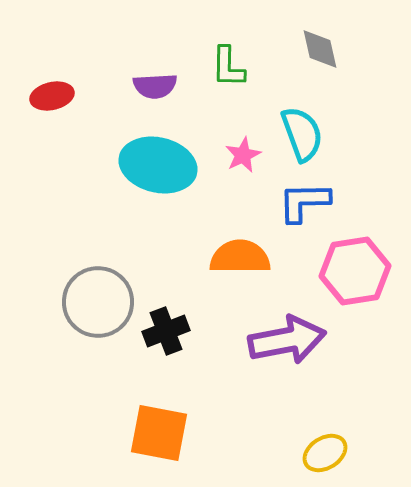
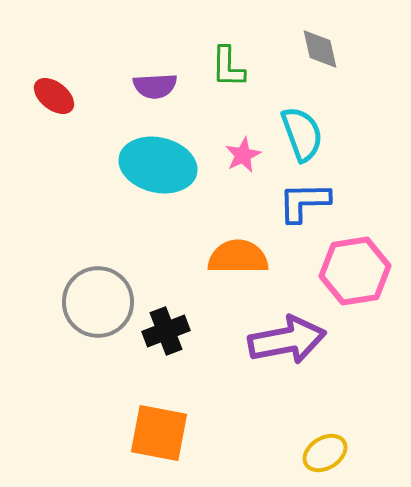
red ellipse: moved 2 px right; rotated 51 degrees clockwise
orange semicircle: moved 2 px left
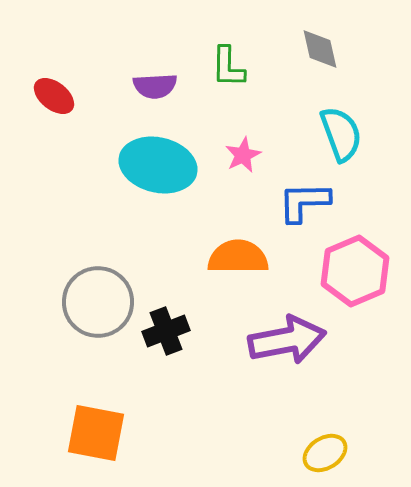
cyan semicircle: moved 39 px right
pink hexagon: rotated 14 degrees counterclockwise
orange square: moved 63 px left
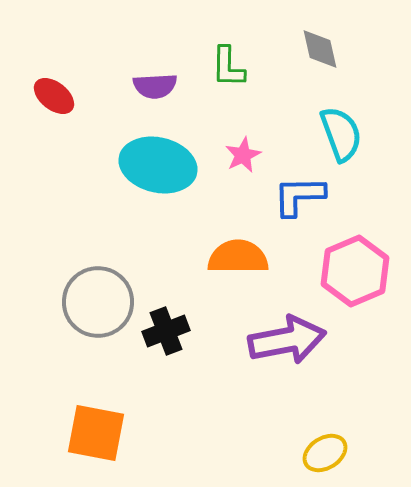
blue L-shape: moved 5 px left, 6 px up
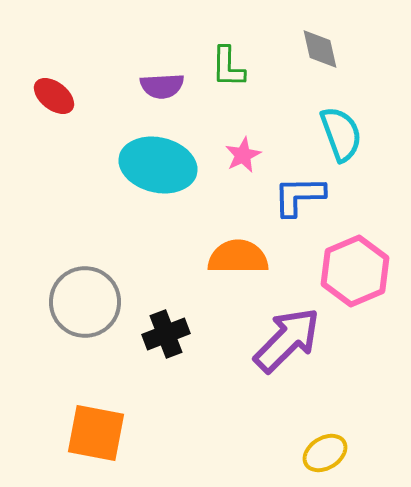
purple semicircle: moved 7 px right
gray circle: moved 13 px left
black cross: moved 3 px down
purple arrow: rotated 34 degrees counterclockwise
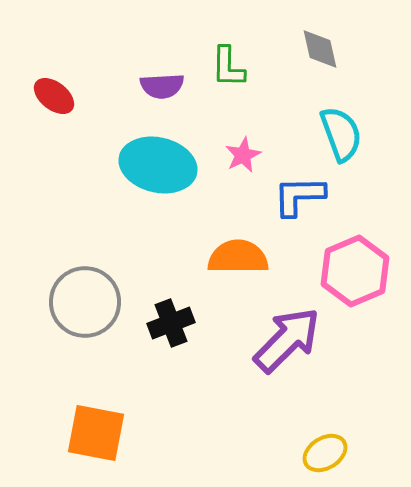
black cross: moved 5 px right, 11 px up
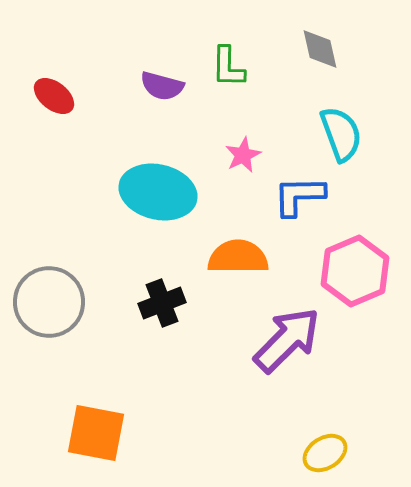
purple semicircle: rotated 18 degrees clockwise
cyan ellipse: moved 27 px down
gray circle: moved 36 px left
black cross: moved 9 px left, 20 px up
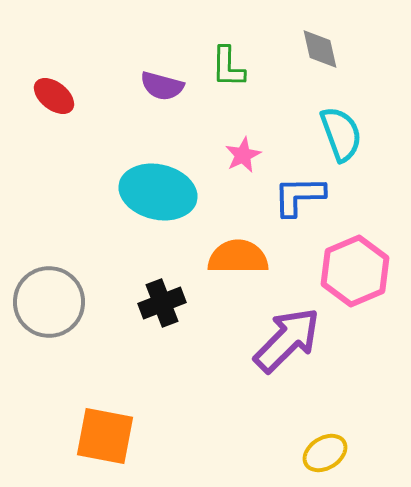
orange square: moved 9 px right, 3 px down
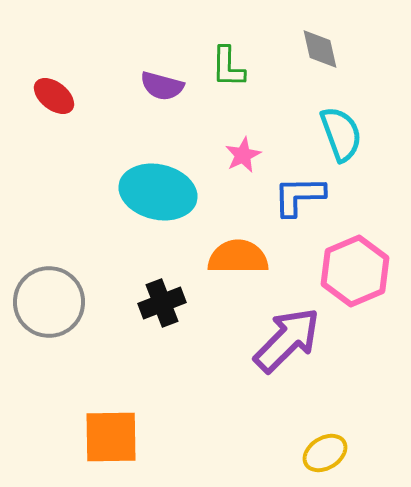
orange square: moved 6 px right, 1 px down; rotated 12 degrees counterclockwise
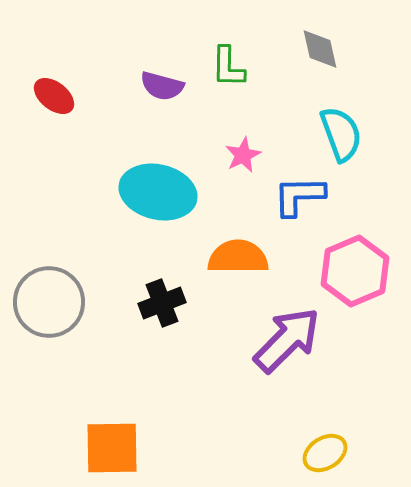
orange square: moved 1 px right, 11 px down
